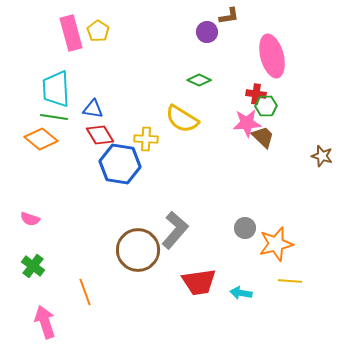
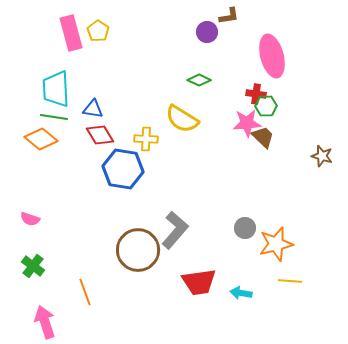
blue hexagon: moved 3 px right, 5 px down
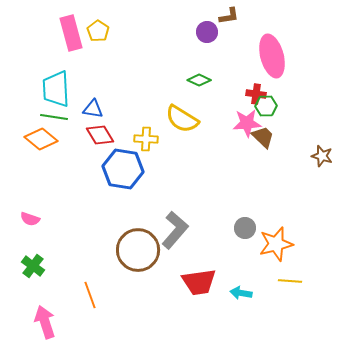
orange line: moved 5 px right, 3 px down
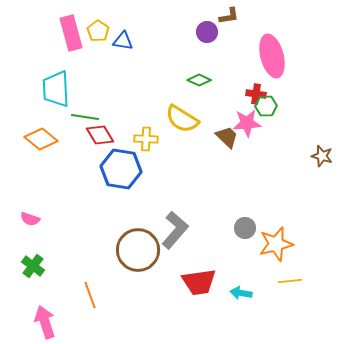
blue triangle: moved 30 px right, 68 px up
green line: moved 31 px right
brown trapezoid: moved 36 px left
blue hexagon: moved 2 px left
yellow line: rotated 10 degrees counterclockwise
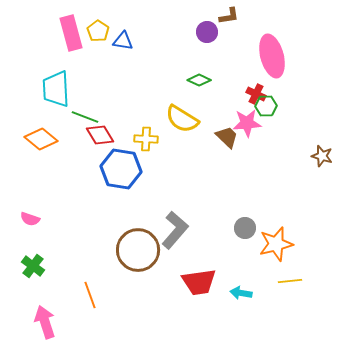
red cross: rotated 18 degrees clockwise
green line: rotated 12 degrees clockwise
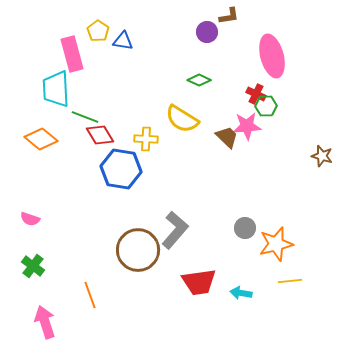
pink rectangle: moved 1 px right, 21 px down
pink star: moved 3 px down
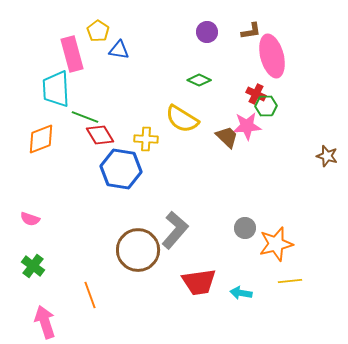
brown L-shape: moved 22 px right, 15 px down
blue triangle: moved 4 px left, 9 px down
orange diamond: rotated 60 degrees counterclockwise
brown star: moved 5 px right
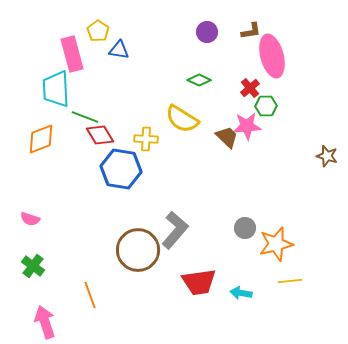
red cross: moved 6 px left, 6 px up; rotated 24 degrees clockwise
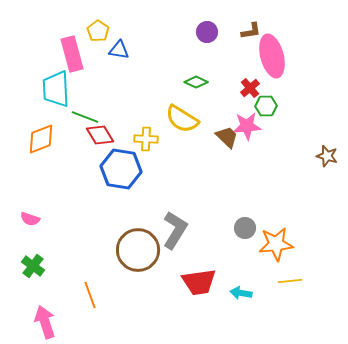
green diamond: moved 3 px left, 2 px down
gray L-shape: rotated 9 degrees counterclockwise
orange star: rotated 8 degrees clockwise
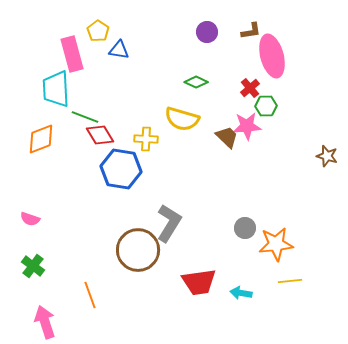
yellow semicircle: rotated 16 degrees counterclockwise
gray L-shape: moved 6 px left, 7 px up
